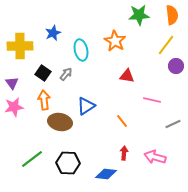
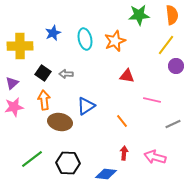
orange star: rotated 20 degrees clockwise
cyan ellipse: moved 4 px right, 11 px up
gray arrow: rotated 128 degrees counterclockwise
purple triangle: rotated 24 degrees clockwise
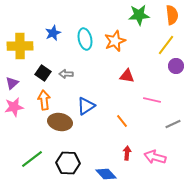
red arrow: moved 3 px right
blue diamond: rotated 40 degrees clockwise
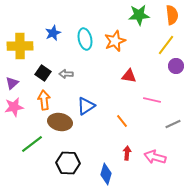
red triangle: moved 2 px right
green line: moved 15 px up
blue diamond: rotated 60 degrees clockwise
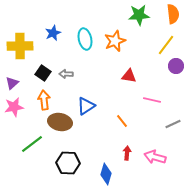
orange semicircle: moved 1 px right, 1 px up
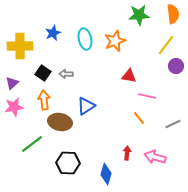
pink line: moved 5 px left, 4 px up
orange line: moved 17 px right, 3 px up
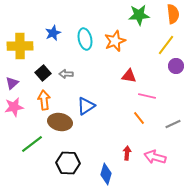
black square: rotated 14 degrees clockwise
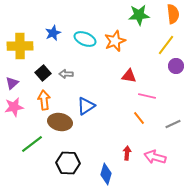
cyan ellipse: rotated 55 degrees counterclockwise
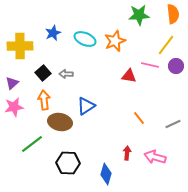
pink line: moved 3 px right, 31 px up
